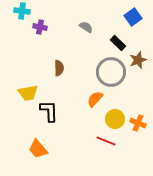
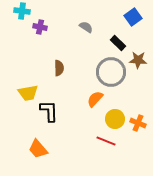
brown star: rotated 24 degrees clockwise
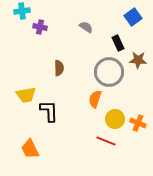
cyan cross: rotated 14 degrees counterclockwise
black rectangle: rotated 21 degrees clockwise
gray circle: moved 2 px left
yellow trapezoid: moved 2 px left, 2 px down
orange semicircle: rotated 24 degrees counterclockwise
orange trapezoid: moved 8 px left; rotated 15 degrees clockwise
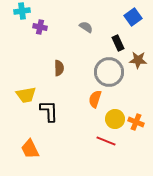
orange cross: moved 2 px left, 1 px up
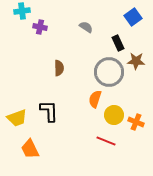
brown star: moved 2 px left, 1 px down
yellow trapezoid: moved 9 px left, 23 px down; rotated 10 degrees counterclockwise
yellow circle: moved 1 px left, 4 px up
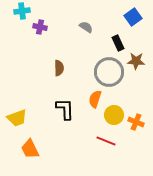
black L-shape: moved 16 px right, 2 px up
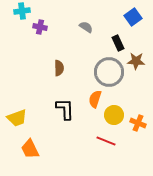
orange cross: moved 2 px right, 1 px down
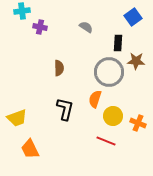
black rectangle: rotated 28 degrees clockwise
black L-shape: rotated 15 degrees clockwise
yellow circle: moved 1 px left, 1 px down
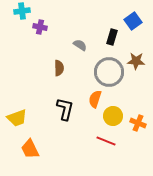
blue square: moved 4 px down
gray semicircle: moved 6 px left, 18 px down
black rectangle: moved 6 px left, 6 px up; rotated 14 degrees clockwise
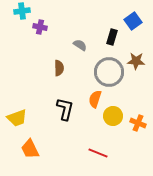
red line: moved 8 px left, 12 px down
